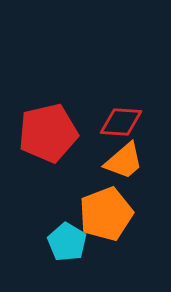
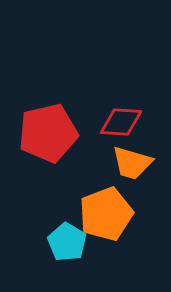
orange trapezoid: moved 8 px right, 2 px down; rotated 57 degrees clockwise
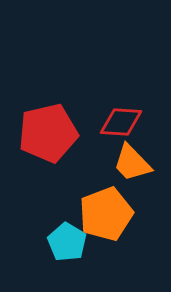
orange trapezoid: rotated 30 degrees clockwise
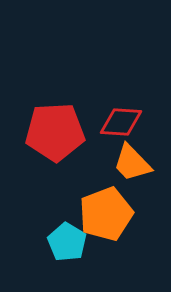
red pentagon: moved 7 px right, 1 px up; rotated 10 degrees clockwise
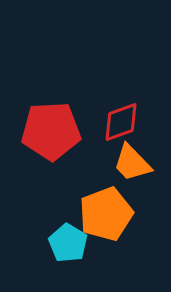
red diamond: rotated 24 degrees counterclockwise
red pentagon: moved 4 px left, 1 px up
cyan pentagon: moved 1 px right, 1 px down
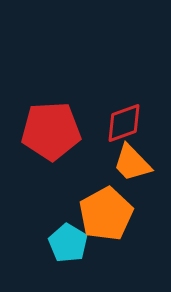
red diamond: moved 3 px right, 1 px down
orange pentagon: rotated 8 degrees counterclockwise
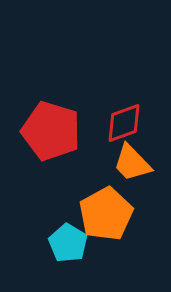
red pentagon: rotated 20 degrees clockwise
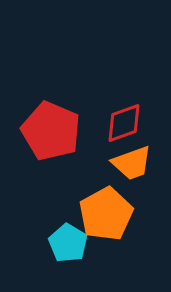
red pentagon: rotated 6 degrees clockwise
orange trapezoid: rotated 66 degrees counterclockwise
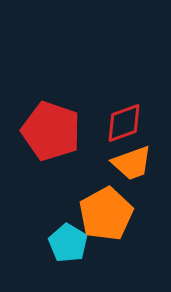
red pentagon: rotated 4 degrees counterclockwise
